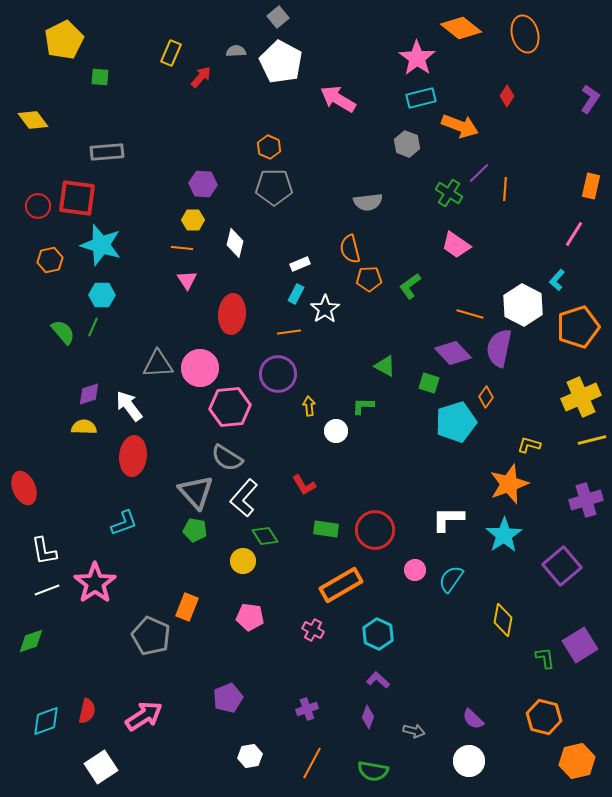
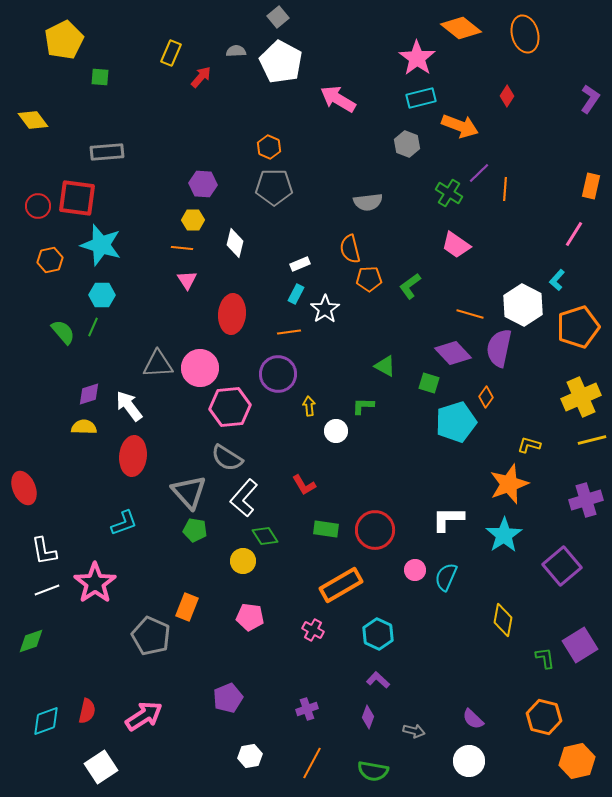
gray triangle at (196, 492): moved 7 px left
cyan semicircle at (451, 579): moved 5 px left, 2 px up; rotated 12 degrees counterclockwise
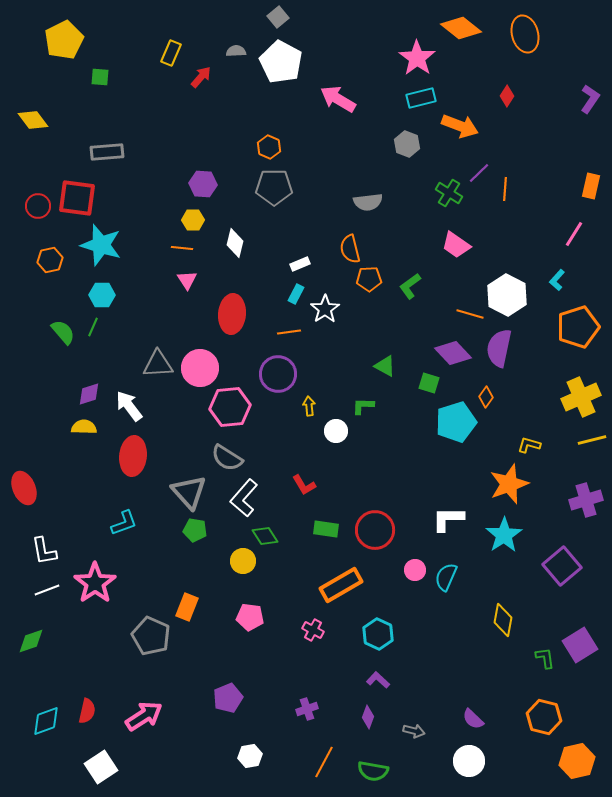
white hexagon at (523, 305): moved 16 px left, 10 px up
orange line at (312, 763): moved 12 px right, 1 px up
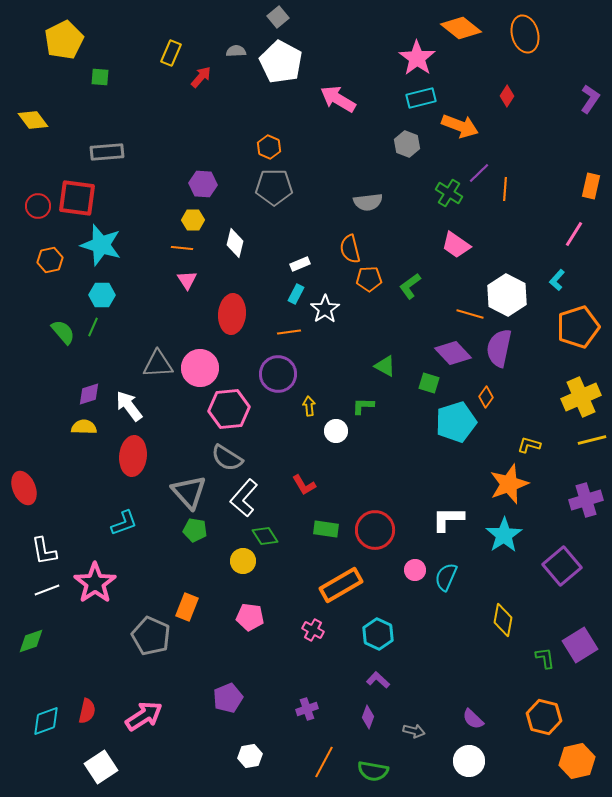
pink hexagon at (230, 407): moved 1 px left, 2 px down
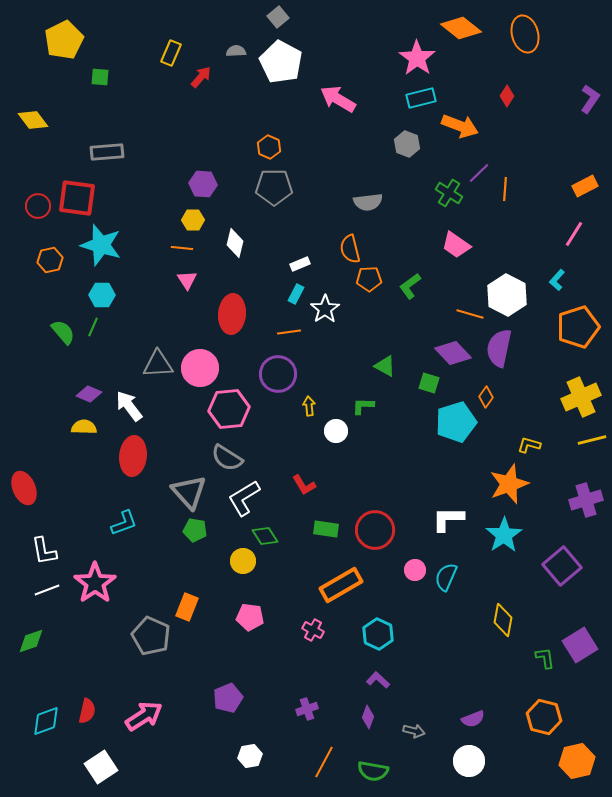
orange rectangle at (591, 186): moved 6 px left; rotated 50 degrees clockwise
purple diamond at (89, 394): rotated 40 degrees clockwise
white L-shape at (244, 498): rotated 18 degrees clockwise
purple semicircle at (473, 719): rotated 65 degrees counterclockwise
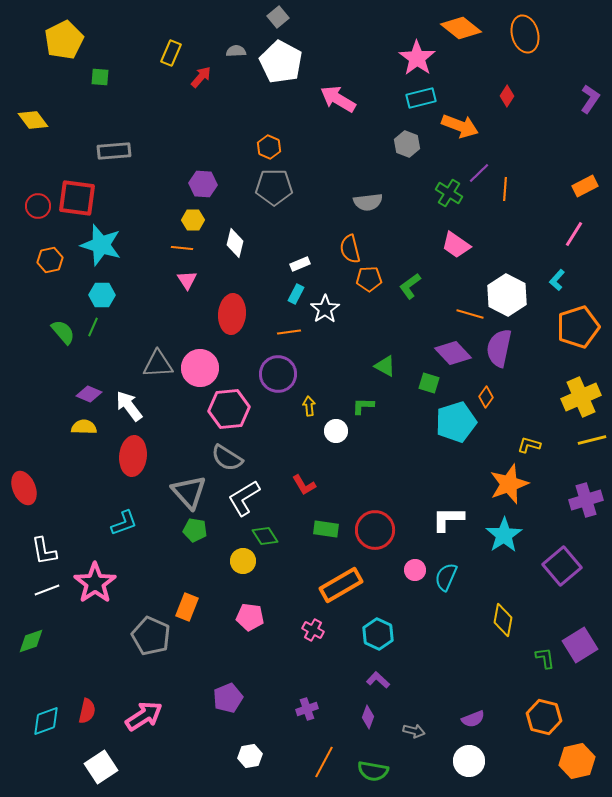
gray rectangle at (107, 152): moved 7 px right, 1 px up
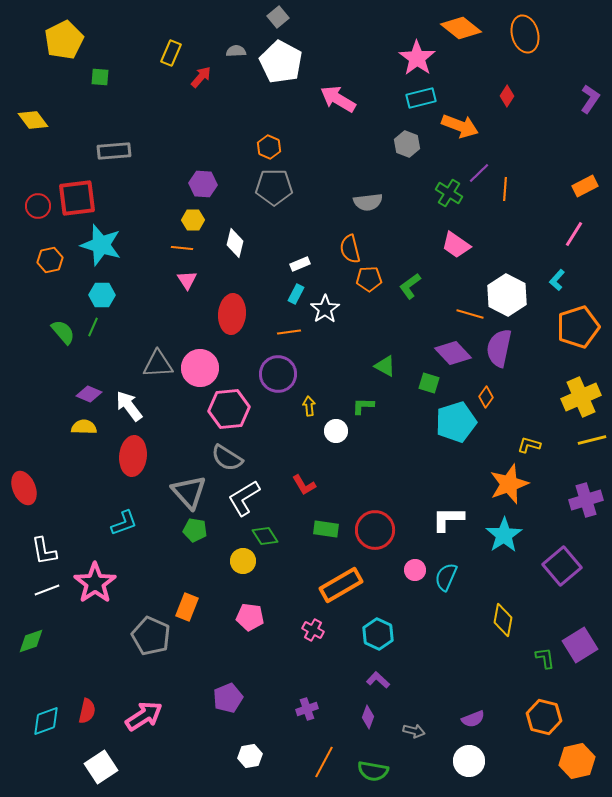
red square at (77, 198): rotated 15 degrees counterclockwise
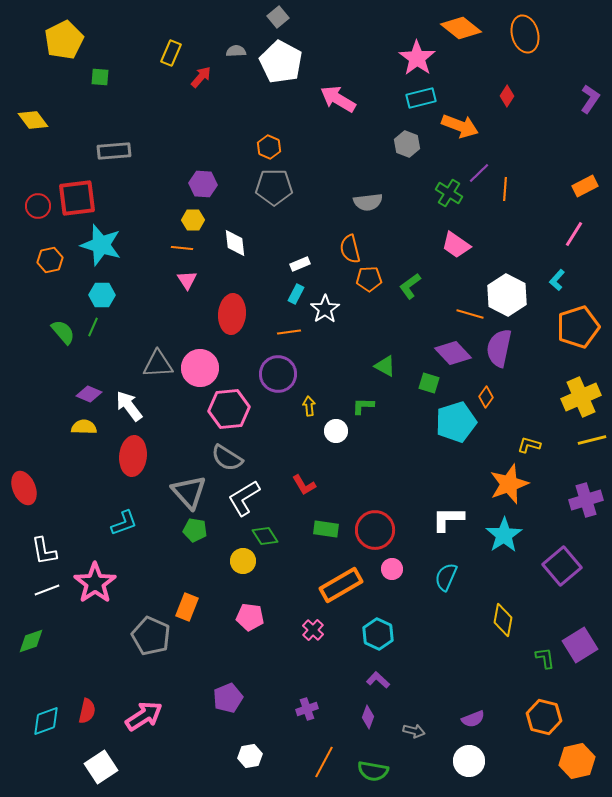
white diamond at (235, 243): rotated 20 degrees counterclockwise
pink circle at (415, 570): moved 23 px left, 1 px up
pink cross at (313, 630): rotated 15 degrees clockwise
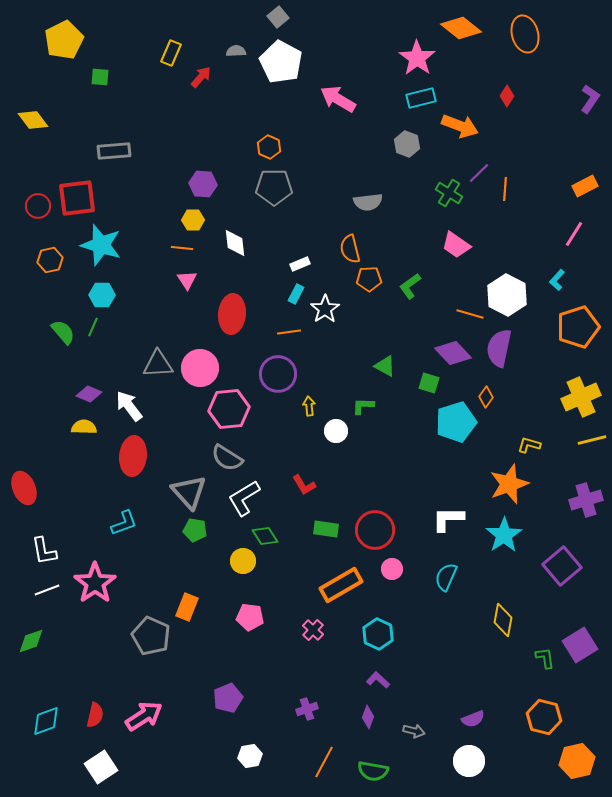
red semicircle at (87, 711): moved 8 px right, 4 px down
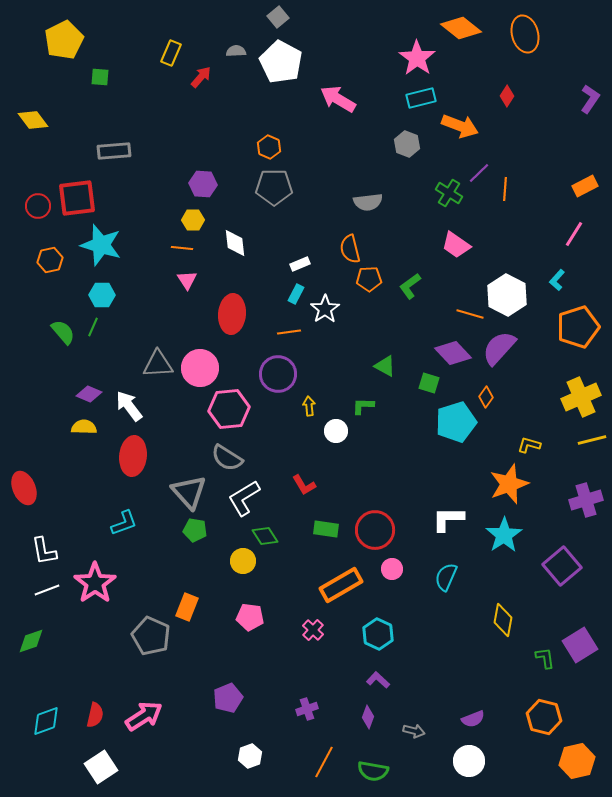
purple semicircle at (499, 348): rotated 30 degrees clockwise
white hexagon at (250, 756): rotated 10 degrees counterclockwise
